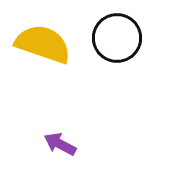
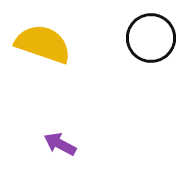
black circle: moved 34 px right
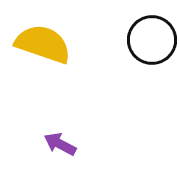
black circle: moved 1 px right, 2 px down
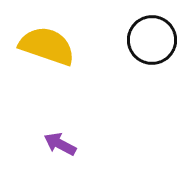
yellow semicircle: moved 4 px right, 2 px down
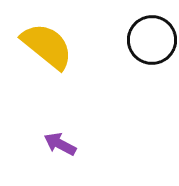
yellow semicircle: rotated 20 degrees clockwise
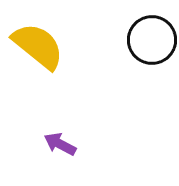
yellow semicircle: moved 9 px left
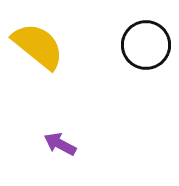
black circle: moved 6 px left, 5 px down
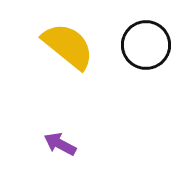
yellow semicircle: moved 30 px right
